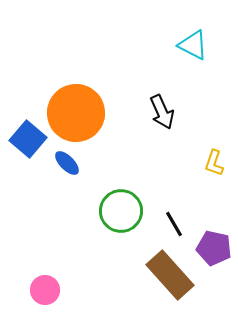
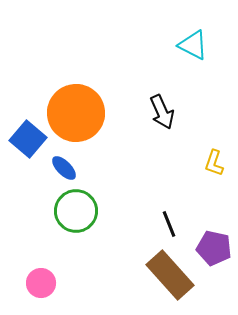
blue ellipse: moved 3 px left, 5 px down
green circle: moved 45 px left
black line: moved 5 px left; rotated 8 degrees clockwise
pink circle: moved 4 px left, 7 px up
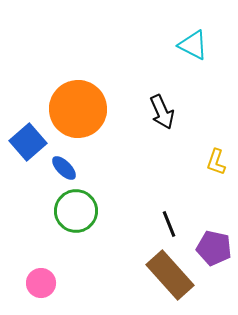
orange circle: moved 2 px right, 4 px up
blue square: moved 3 px down; rotated 9 degrees clockwise
yellow L-shape: moved 2 px right, 1 px up
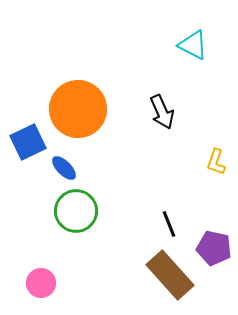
blue square: rotated 15 degrees clockwise
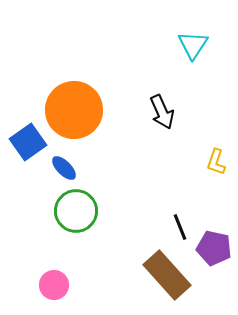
cyan triangle: rotated 36 degrees clockwise
orange circle: moved 4 px left, 1 px down
blue square: rotated 9 degrees counterclockwise
black line: moved 11 px right, 3 px down
brown rectangle: moved 3 px left
pink circle: moved 13 px right, 2 px down
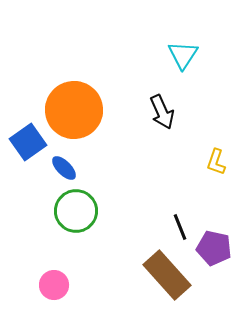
cyan triangle: moved 10 px left, 10 px down
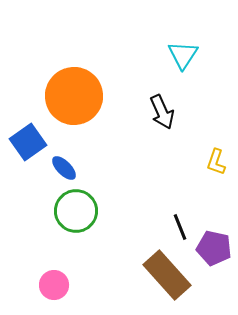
orange circle: moved 14 px up
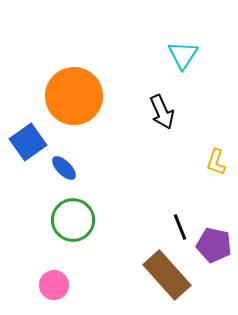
green circle: moved 3 px left, 9 px down
purple pentagon: moved 3 px up
